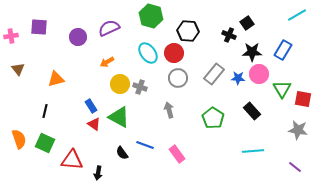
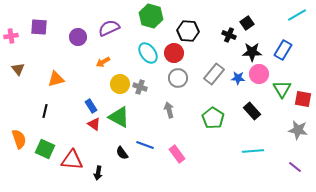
orange arrow at (107, 62): moved 4 px left
green square at (45, 143): moved 6 px down
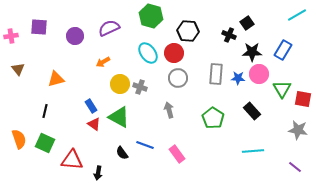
purple circle at (78, 37): moved 3 px left, 1 px up
gray rectangle at (214, 74): moved 2 px right; rotated 35 degrees counterclockwise
green square at (45, 149): moved 6 px up
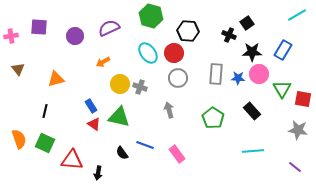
green triangle at (119, 117): rotated 15 degrees counterclockwise
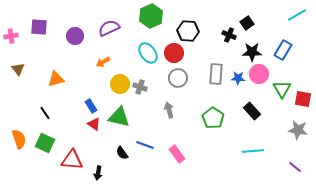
green hexagon at (151, 16): rotated 20 degrees clockwise
black line at (45, 111): moved 2 px down; rotated 48 degrees counterclockwise
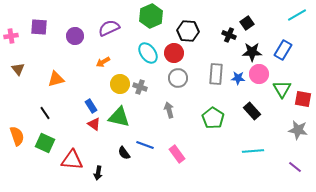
orange semicircle at (19, 139): moved 2 px left, 3 px up
black semicircle at (122, 153): moved 2 px right
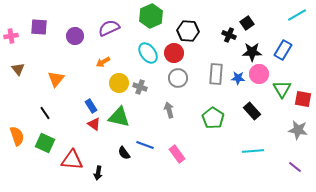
orange triangle at (56, 79): rotated 36 degrees counterclockwise
yellow circle at (120, 84): moved 1 px left, 1 px up
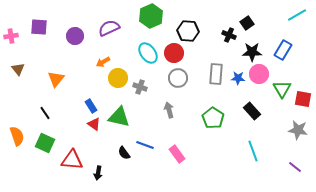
yellow circle at (119, 83): moved 1 px left, 5 px up
cyan line at (253, 151): rotated 75 degrees clockwise
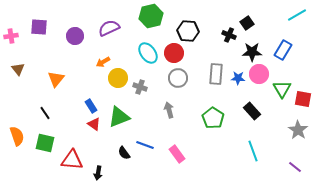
green hexagon at (151, 16): rotated 10 degrees clockwise
green triangle at (119, 117): rotated 35 degrees counterclockwise
gray star at (298, 130): rotated 24 degrees clockwise
green square at (45, 143): rotated 12 degrees counterclockwise
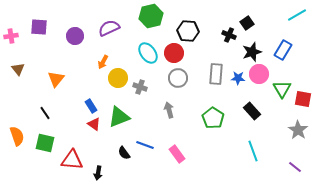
black star at (252, 52): rotated 18 degrees counterclockwise
orange arrow at (103, 62): rotated 32 degrees counterclockwise
